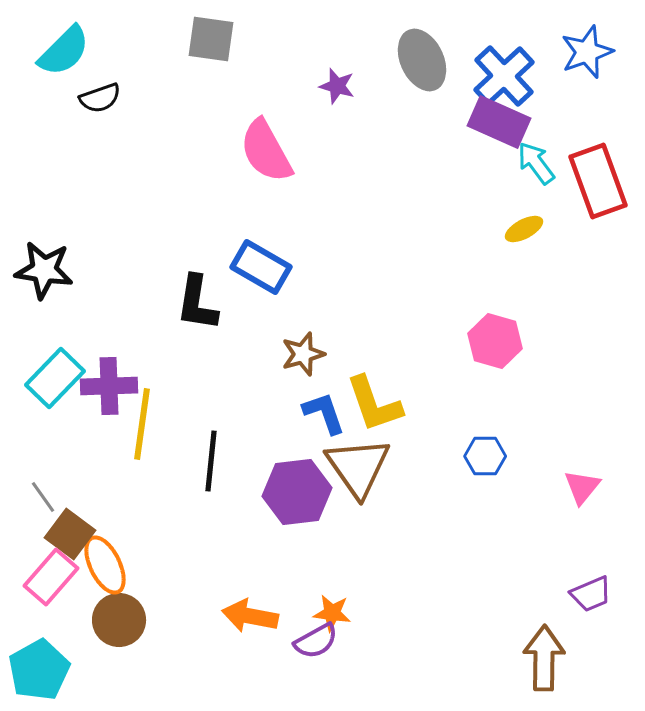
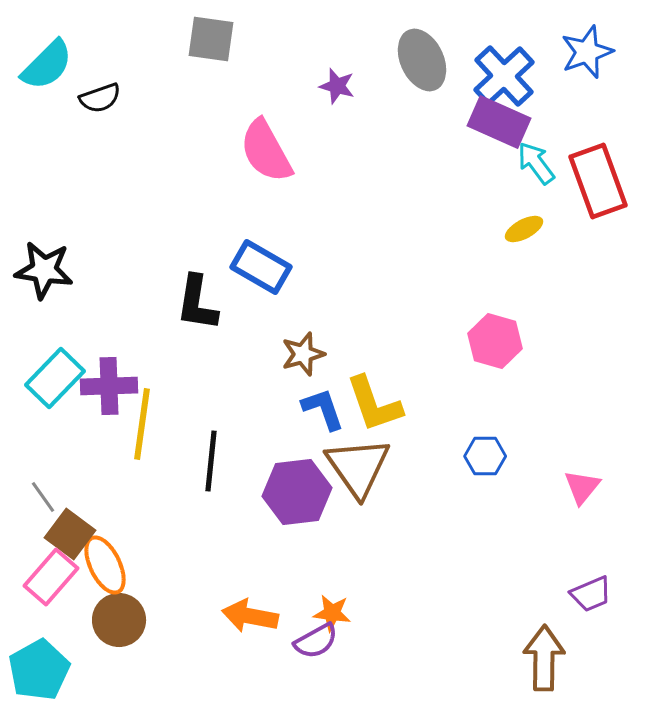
cyan semicircle: moved 17 px left, 14 px down
blue L-shape: moved 1 px left, 4 px up
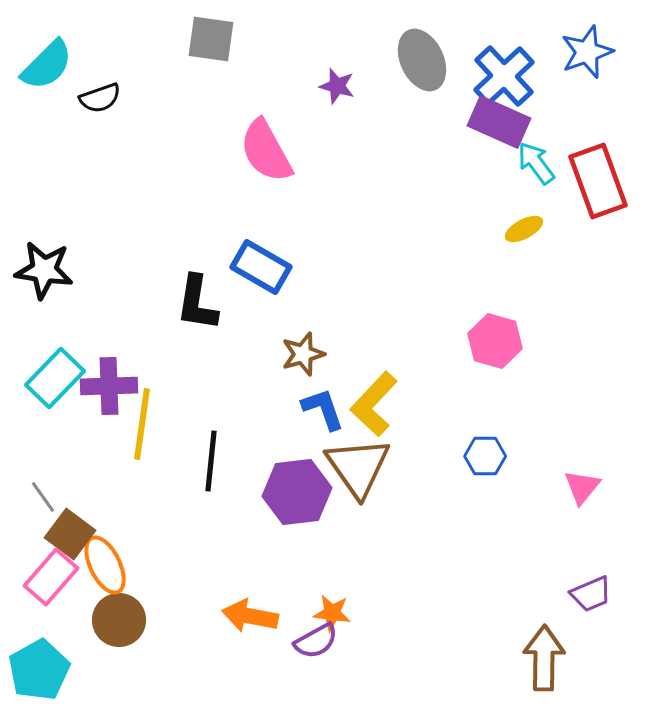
yellow L-shape: rotated 62 degrees clockwise
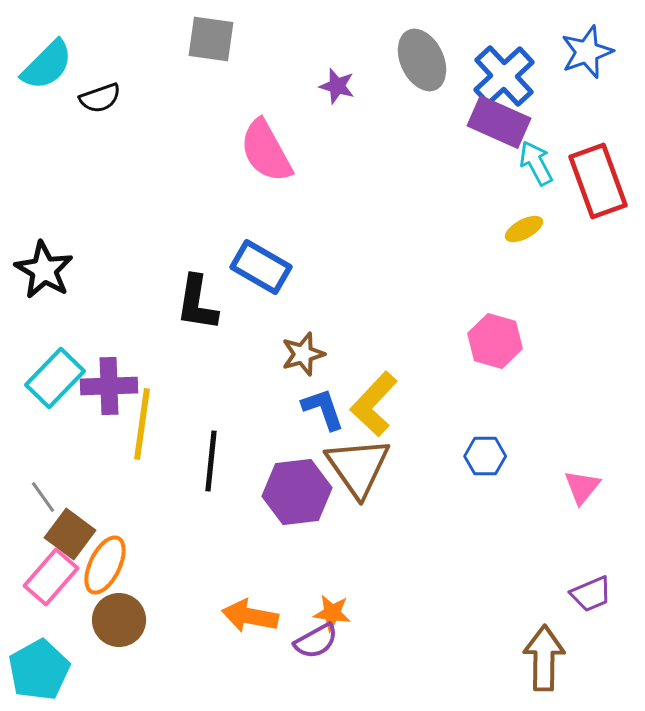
cyan arrow: rotated 9 degrees clockwise
black star: rotated 22 degrees clockwise
orange ellipse: rotated 52 degrees clockwise
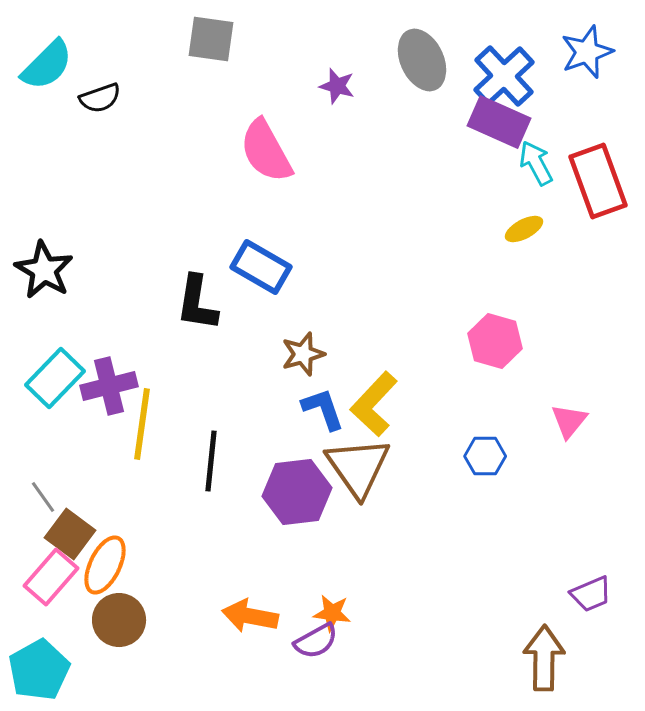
purple cross: rotated 12 degrees counterclockwise
pink triangle: moved 13 px left, 66 px up
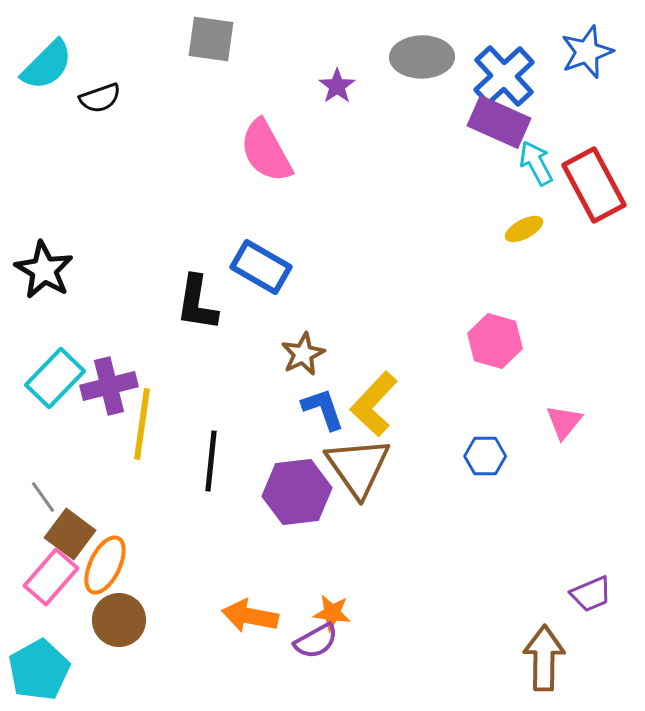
gray ellipse: moved 3 px up; rotated 66 degrees counterclockwise
purple star: rotated 21 degrees clockwise
red rectangle: moved 4 px left, 4 px down; rotated 8 degrees counterclockwise
brown star: rotated 9 degrees counterclockwise
pink triangle: moved 5 px left, 1 px down
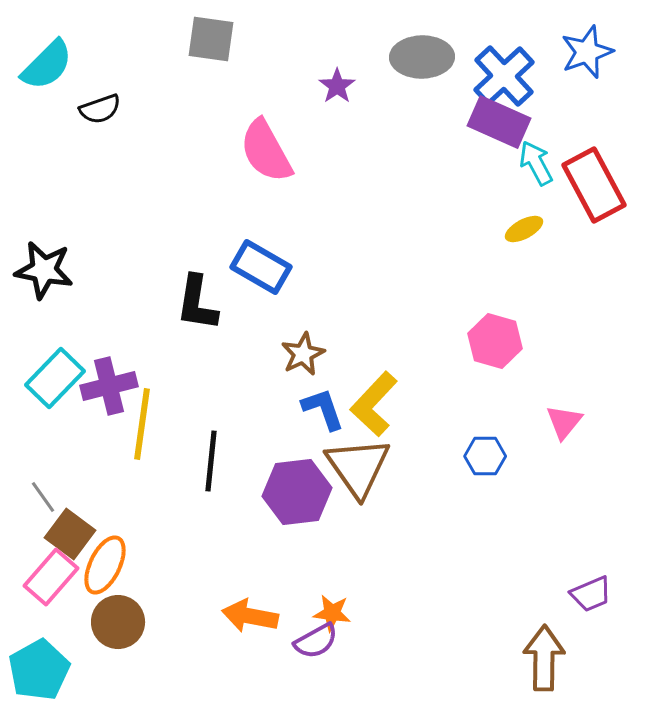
black semicircle: moved 11 px down
black star: rotated 20 degrees counterclockwise
brown circle: moved 1 px left, 2 px down
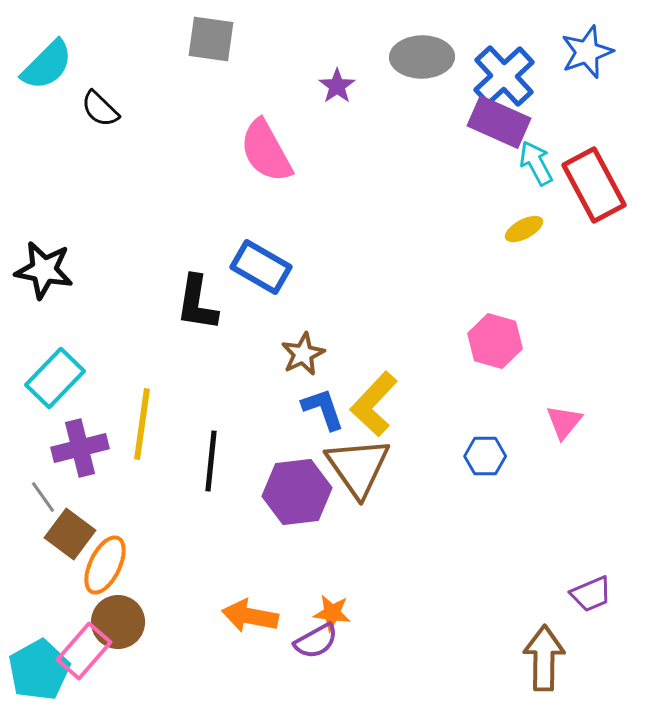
black semicircle: rotated 63 degrees clockwise
purple cross: moved 29 px left, 62 px down
pink rectangle: moved 33 px right, 74 px down
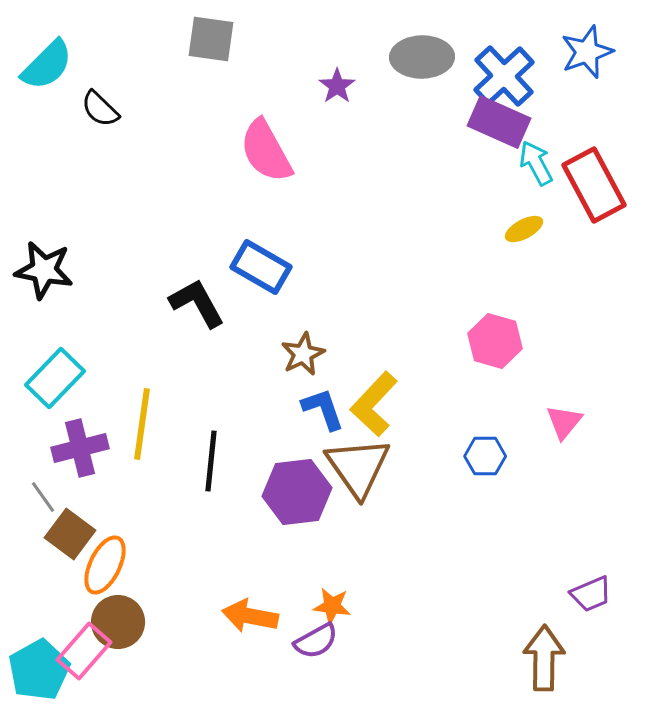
black L-shape: rotated 142 degrees clockwise
orange star: moved 7 px up
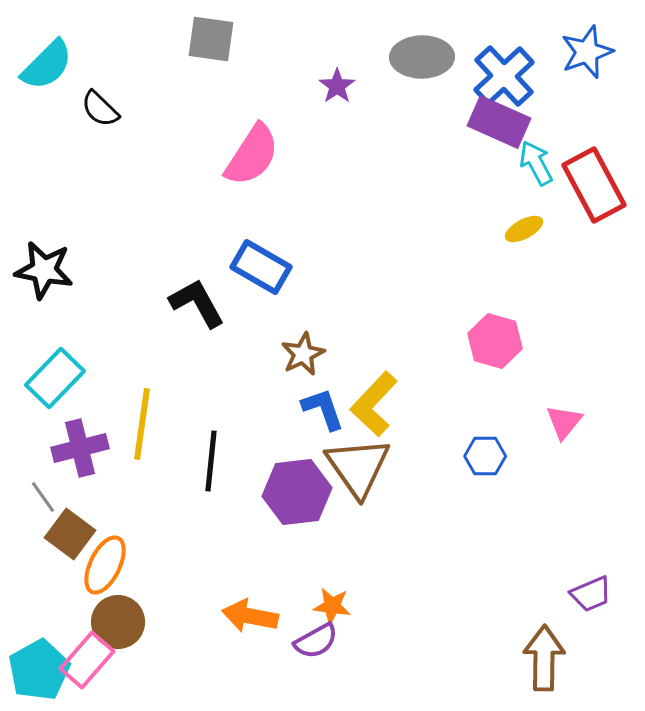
pink semicircle: moved 14 px left, 4 px down; rotated 118 degrees counterclockwise
pink rectangle: moved 3 px right, 9 px down
